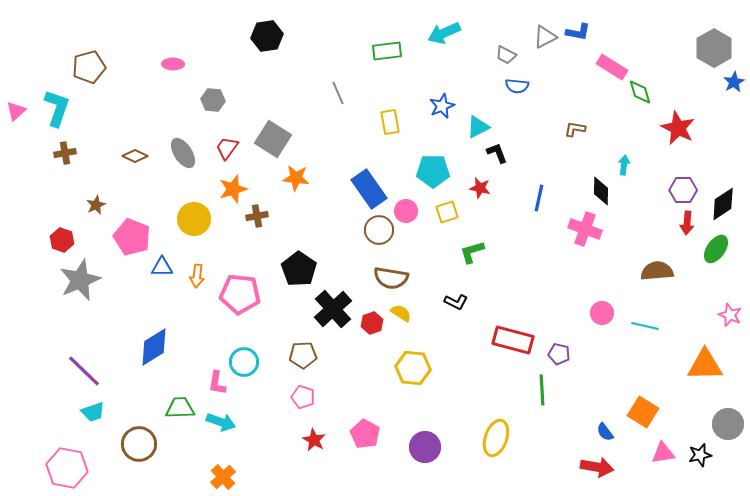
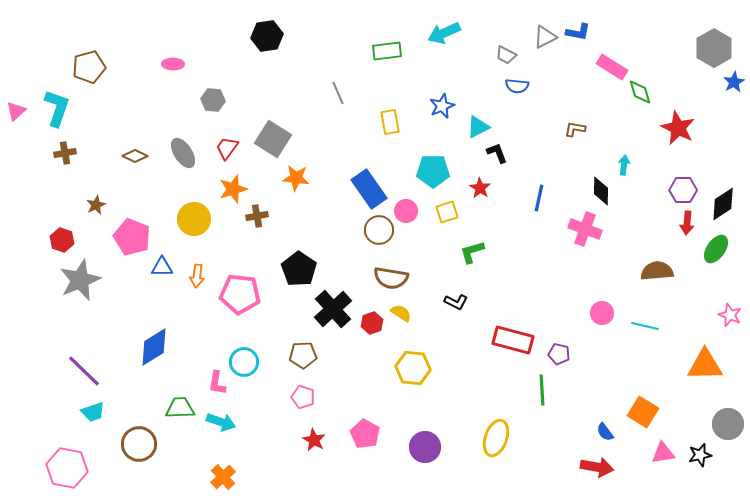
red star at (480, 188): rotated 20 degrees clockwise
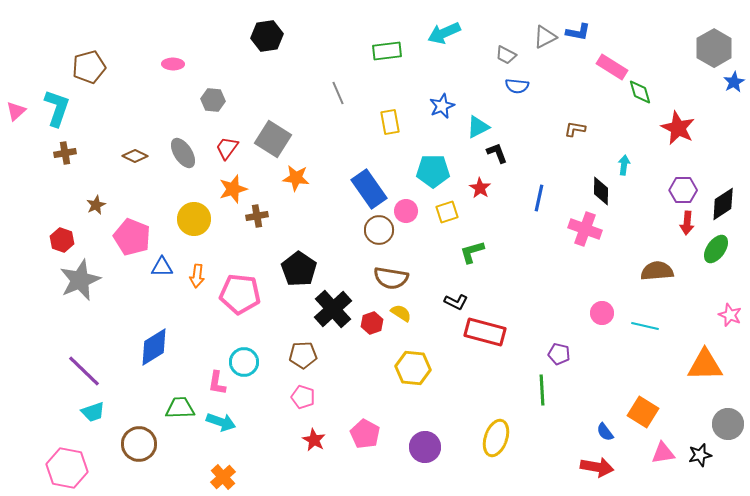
red rectangle at (513, 340): moved 28 px left, 8 px up
